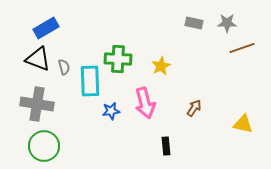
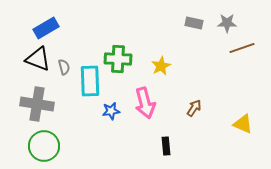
yellow triangle: rotated 10 degrees clockwise
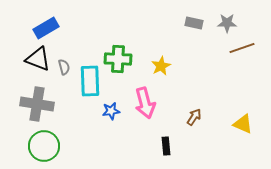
brown arrow: moved 9 px down
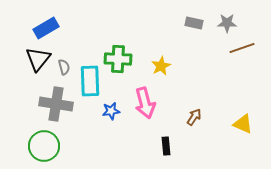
black triangle: rotated 48 degrees clockwise
gray cross: moved 19 px right
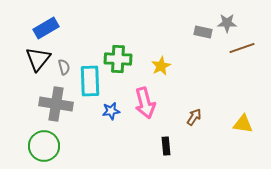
gray rectangle: moved 9 px right, 9 px down
yellow triangle: rotated 15 degrees counterclockwise
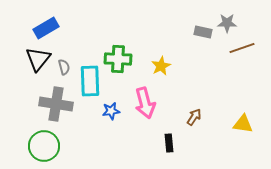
black rectangle: moved 3 px right, 3 px up
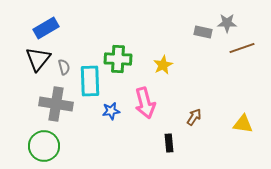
yellow star: moved 2 px right, 1 px up
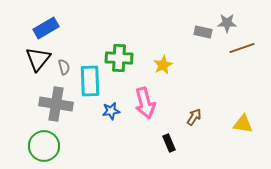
green cross: moved 1 px right, 1 px up
black rectangle: rotated 18 degrees counterclockwise
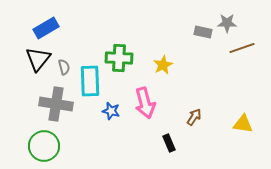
blue star: rotated 24 degrees clockwise
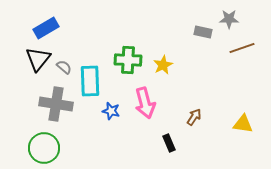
gray star: moved 2 px right, 4 px up
green cross: moved 9 px right, 2 px down
gray semicircle: rotated 35 degrees counterclockwise
green circle: moved 2 px down
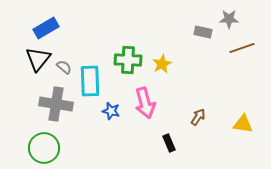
yellow star: moved 1 px left, 1 px up
brown arrow: moved 4 px right
